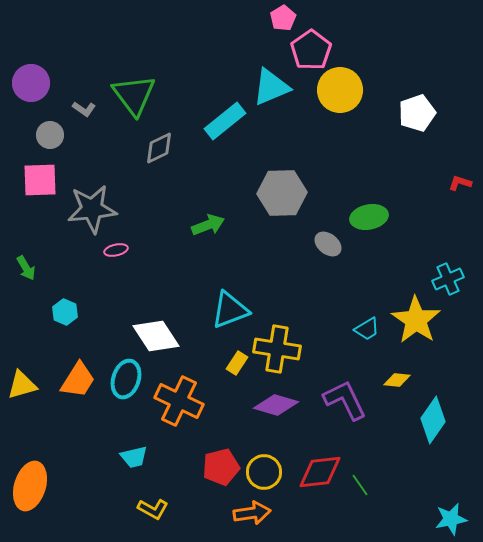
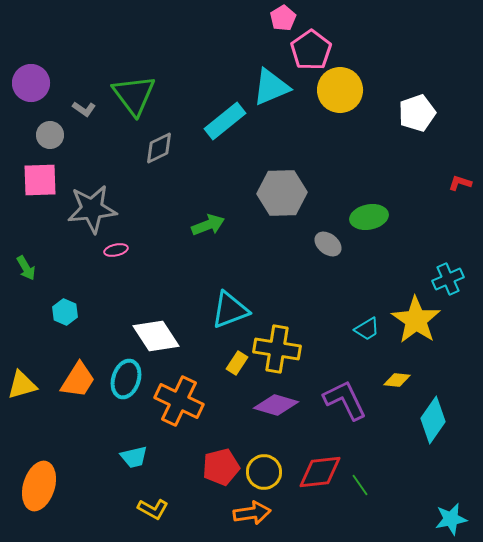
orange ellipse at (30, 486): moved 9 px right
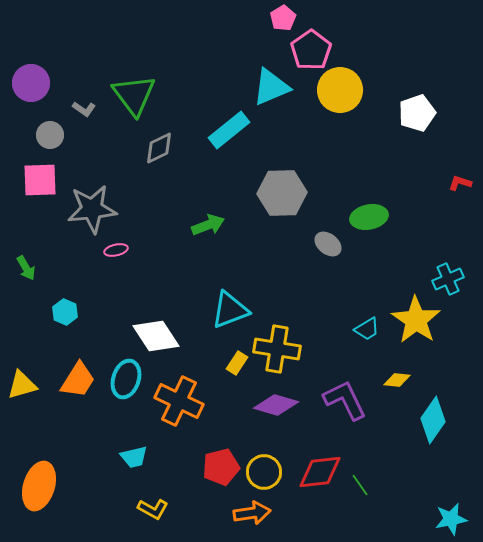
cyan rectangle at (225, 121): moved 4 px right, 9 px down
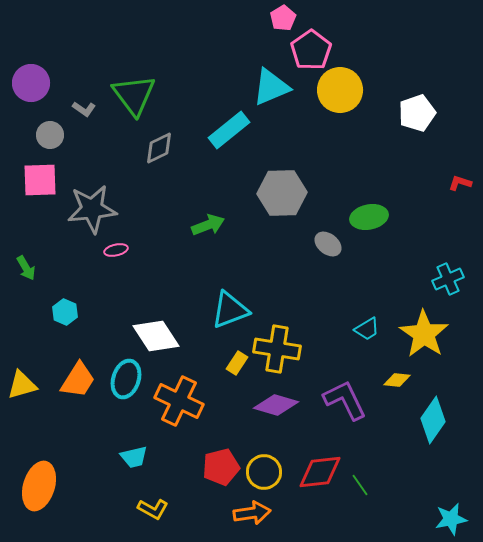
yellow star at (416, 320): moved 8 px right, 14 px down
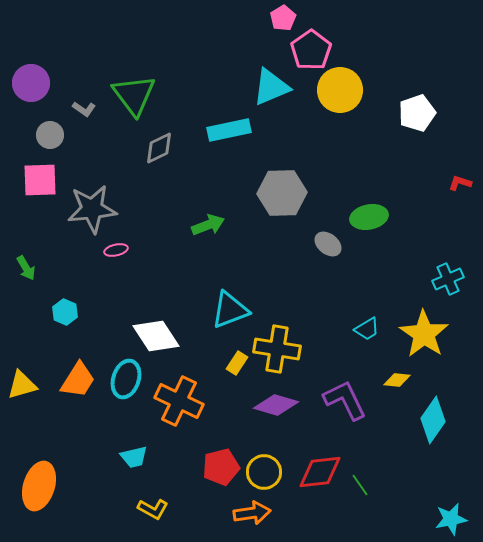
cyan rectangle at (229, 130): rotated 27 degrees clockwise
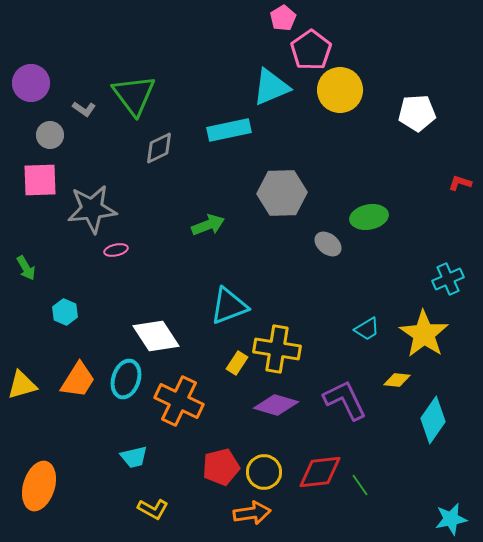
white pentagon at (417, 113): rotated 15 degrees clockwise
cyan triangle at (230, 310): moved 1 px left, 4 px up
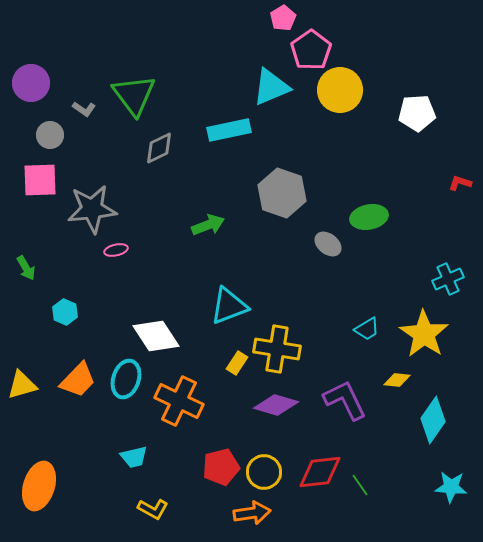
gray hexagon at (282, 193): rotated 21 degrees clockwise
orange trapezoid at (78, 380): rotated 12 degrees clockwise
cyan star at (451, 519): moved 32 px up; rotated 16 degrees clockwise
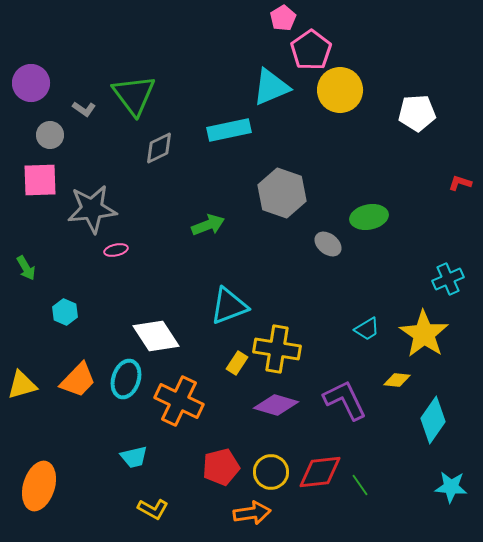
yellow circle at (264, 472): moved 7 px right
